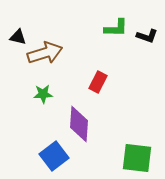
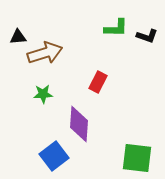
black triangle: rotated 18 degrees counterclockwise
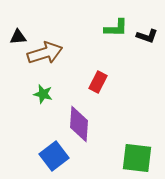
green star: rotated 18 degrees clockwise
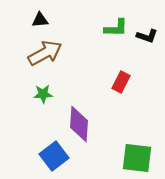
black triangle: moved 22 px right, 17 px up
brown arrow: rotated 12 degrees counterclockwise
red rectangle: moved 23 px right
green star: rotated 18 degrees counterclockwise
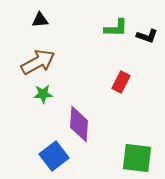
brown arrow: moved 7 px left, 9 px down
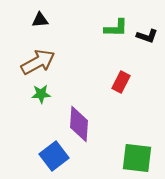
green star: moved 2 px left
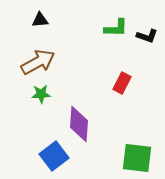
red rectangle: moved 1 px right, 1 px down
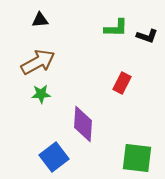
purple diamond: moved 4 px right
blue square: moved 1 px down
